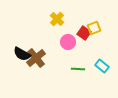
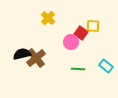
yellow cross: moved 9 px left, 1 px up
yellow square: moved 1 px left, 2 px up; rotated 24 degrees clockwise
red square: moved 3 px left
pink circle: moved 3 px right
black semicircle: rotated 138 degrees clockwise
cyan rectangle: moved 4 px right
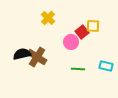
red square: moved 1 px right, 1 px up; rotated 16 degrees clockwise
brown cross: moved 1 px right, 1 px up; rotated 18 degrees counterclockwise
cyan rectangle: rotated 24 degrees counterclockwise
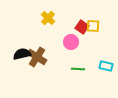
red square: moved 5 px up; rotated 16 degrees counterclockwise
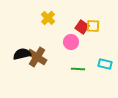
cyan rectangle: moved 1 px left, 2 px up
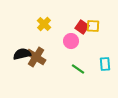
yellow cross: moved 4 px left, 6 px down
pink circle: moved 1 px up
brown cross: moved 1 px left
cyan rectangle: rotated 72 degrees clockwise
green line: rotated 32 degrees clockwise
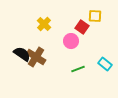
yellow square: moved 2 px right, 10 px up
black semicircle: rotated 48 degrees clockwise
cyan rectangle: rotated 48 degrees counterclockwise
green line: rotated 56 degrees counterclockwise
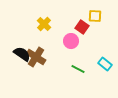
green line: rotated 48 degrees clockwise
